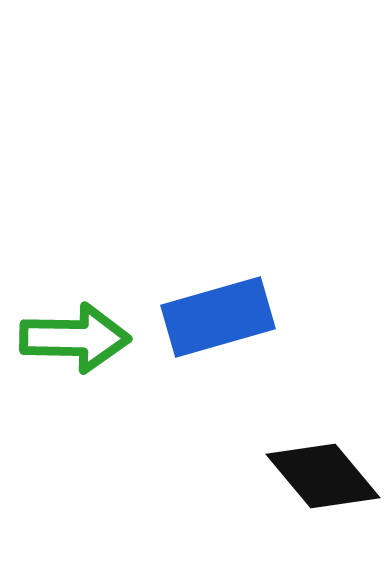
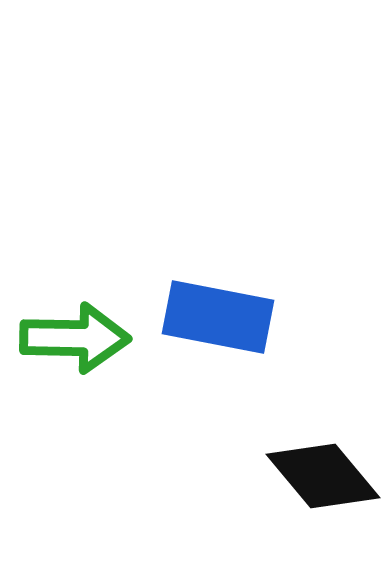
blue rectangle: rotated 27 degrees clockwise
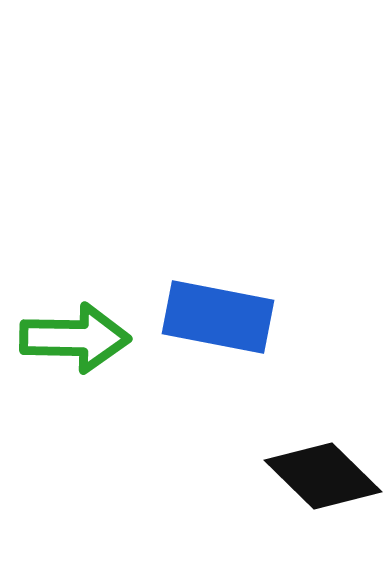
black diamond: rotated 6 degrees counterclockwise
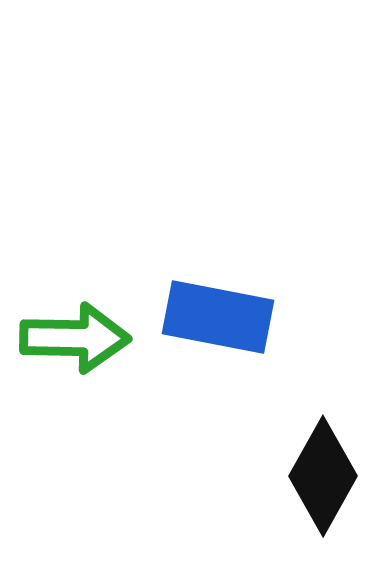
black diamond: rotated 75 degrees clockwise
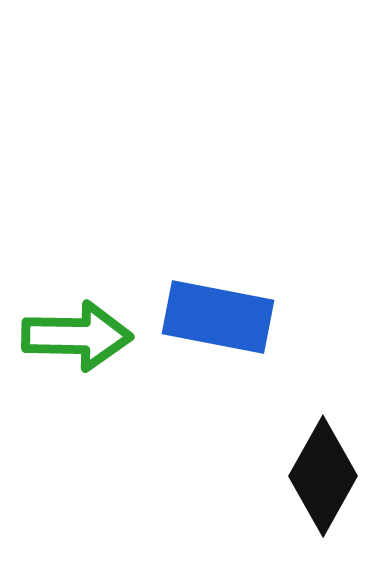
green arrow: moved 2 px right, 2 px up
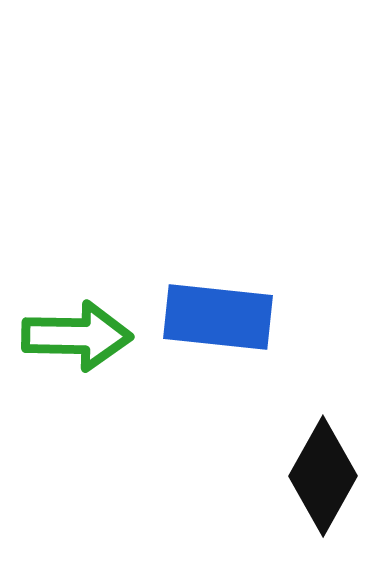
blue rectangle: rotated 5 degrees counterclockwise
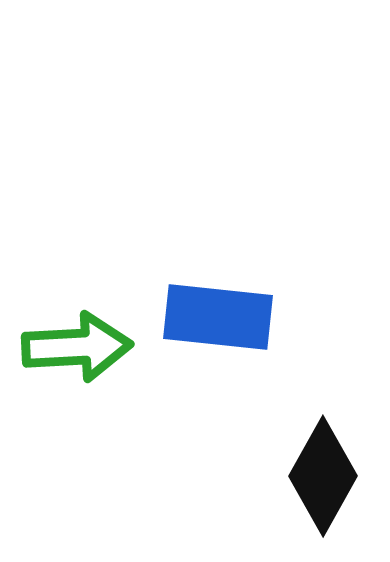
green arrow: moved 11 px down; rotated 4 degrees counterclockwise
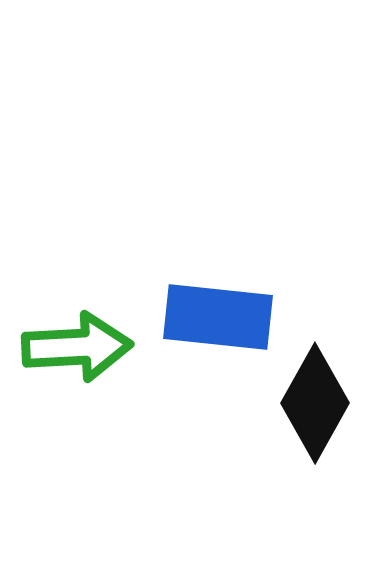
black diamond: moved 8 px left, 73 px up
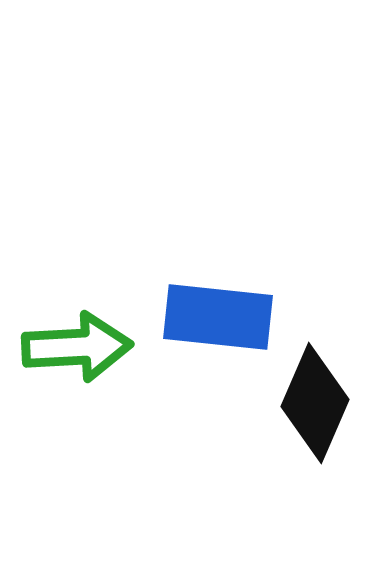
black diamond: rotated 6 degrees counterclockwise
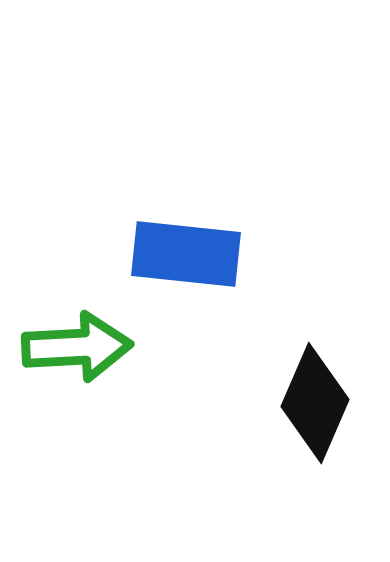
blue rectangle: moved 32 px left, 63 px up
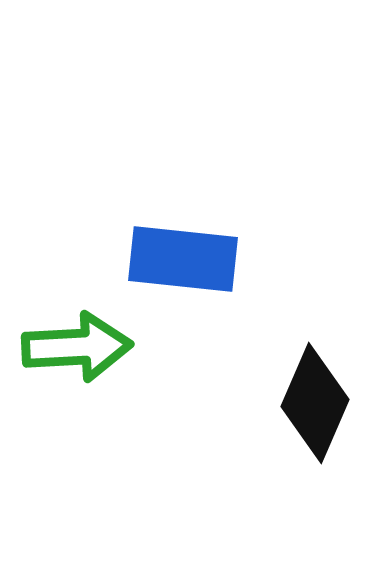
blue rectangle: moved 3 px left, 5 px down
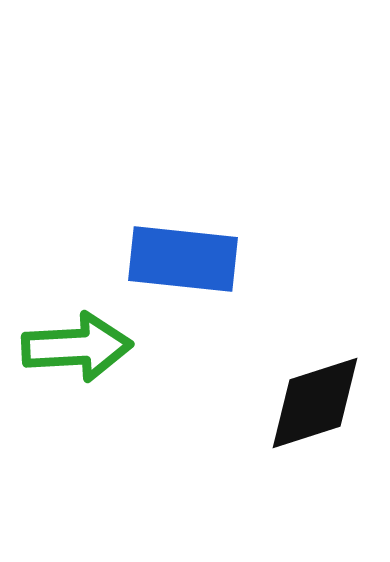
black diamond: rotated 49 degrees clockwise
